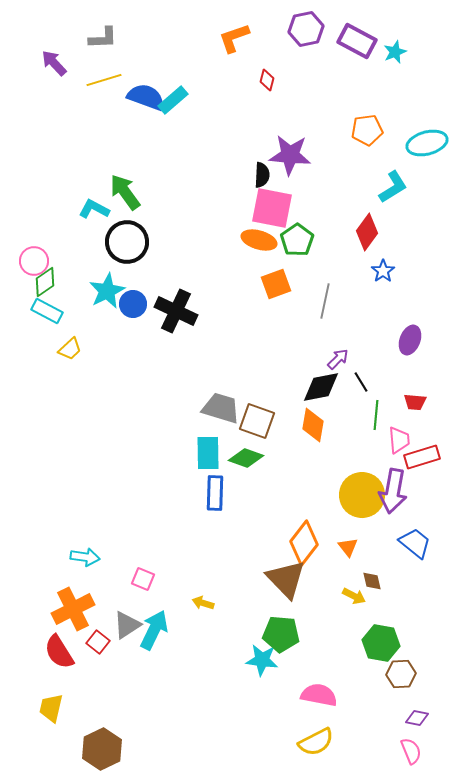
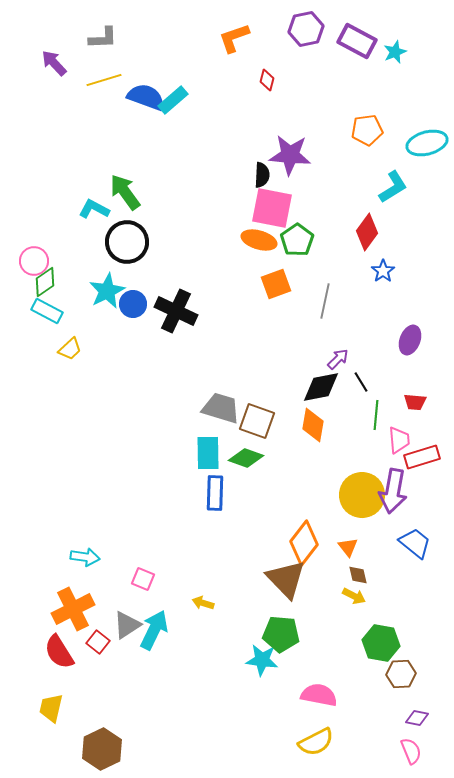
brown diamond at (372, 581): moved 14 px left, 6 px up
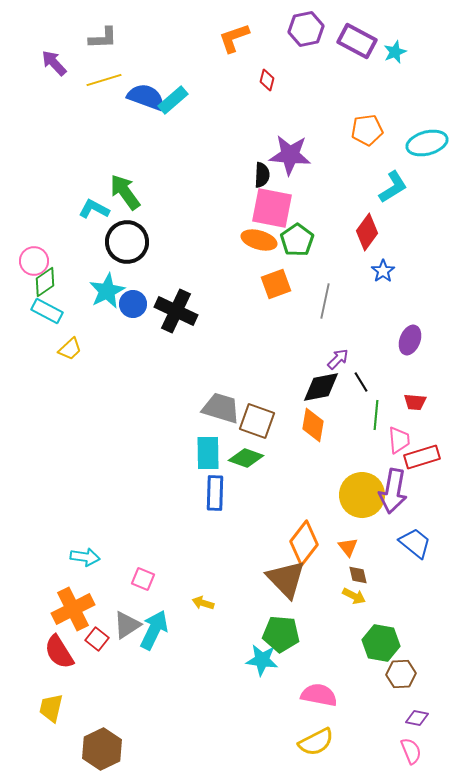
red square at (98, 642): moved 1 px left, 3 px up
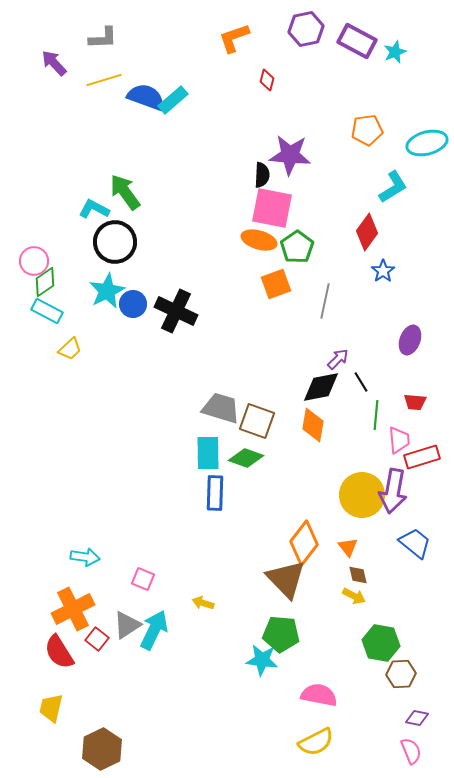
green pentagon at (297, 240): moved 7 px down
black circle at (127, 242): moved 12 px left
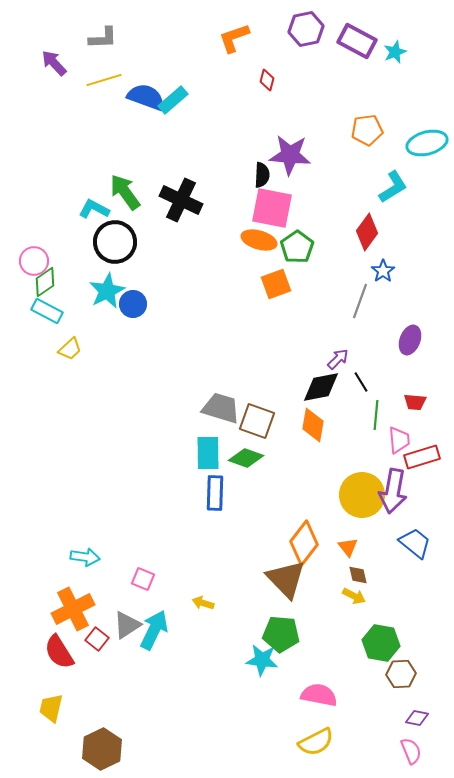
gray line at (325, 301): moved 35 px right; rotated 8 degrees clockwise
black cross at (176, 311): moved 5 px right, 111 px up
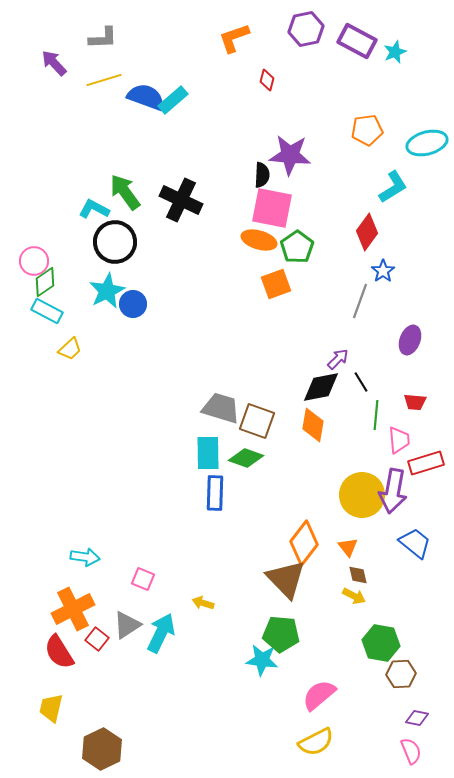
red rectangle at (422, 457): moved 4 px right, 6 px down
cyan arrow at (154, 630): moved 7 px right, 3 px down
pink semicircle at (319, 695): rotated 51 degrees counterclockwise
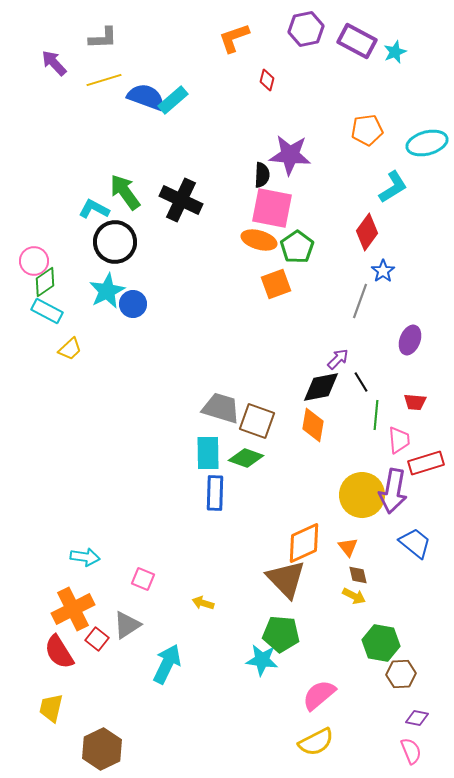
orange diamond at (304, 543): rotated 27 degrees clockwise
cyan arrow at (161, 633): moved 6 px right, 31 px down
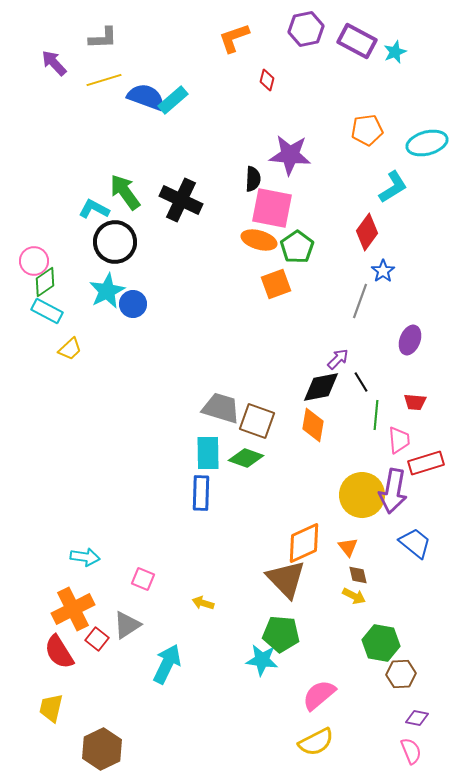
black semicircle at (262, 175): moved 9 px left, 4 px down
blue rectangle at (215, 493): moved 14 px left
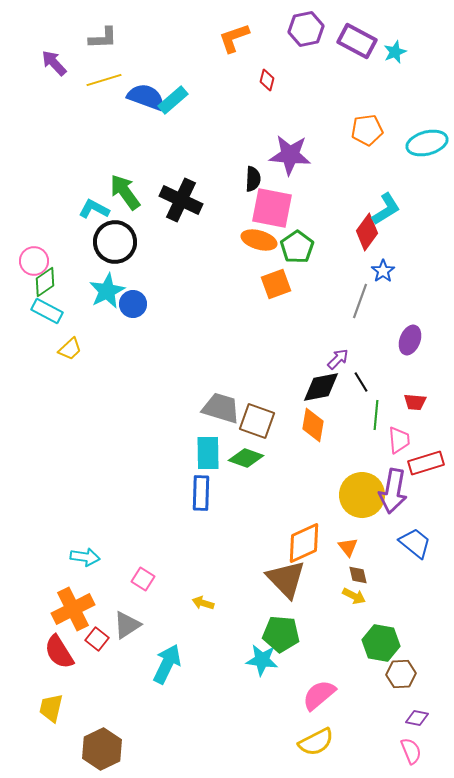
cyan L-shape at (393, 187): moved 7 px left, 22 px down
pink square at (143, 579): rotated 10 degrees clockwise
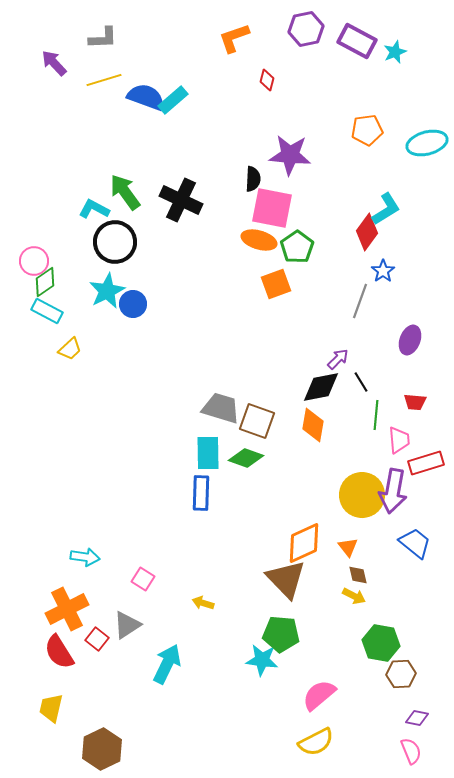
orange cross at (73, 609): moved 6 px left
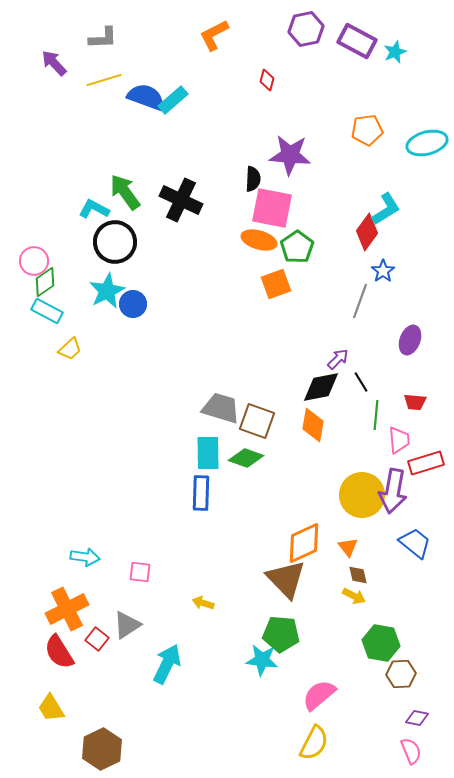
orange L-shape at (234, 38): moved 20 px left, 3 px up; rotated 8 degrees counterclockwise
pink square at (143, 579): moved 3 px left, 7 px up; rotated 25 degrees counterclockwise
yellow trapezoid at (51, 708): rotated 44 degrees counterclockwise
yellow semicircle at (316, 742): moved 2 px left, 1 px down; rotated 36 degrees counterclockwise
